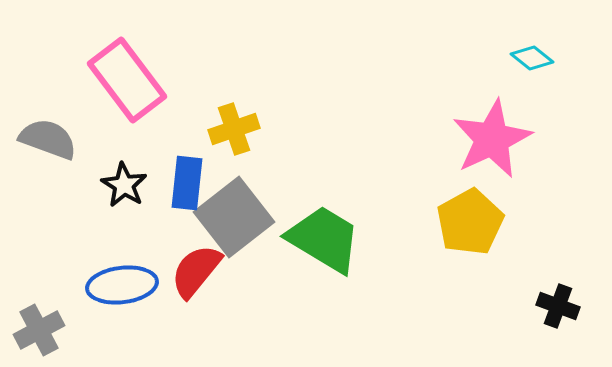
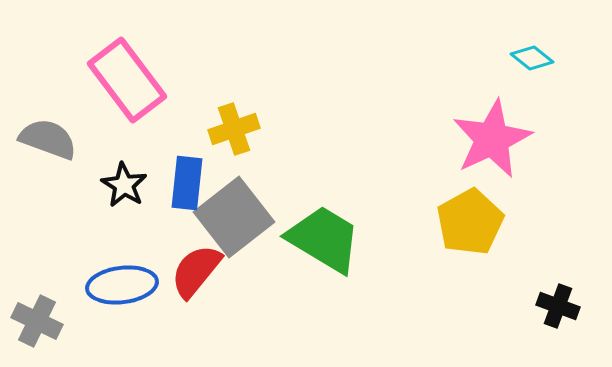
gray cross: moved 2 px left, 9 px up; rotated 36 degrees counterclockwise
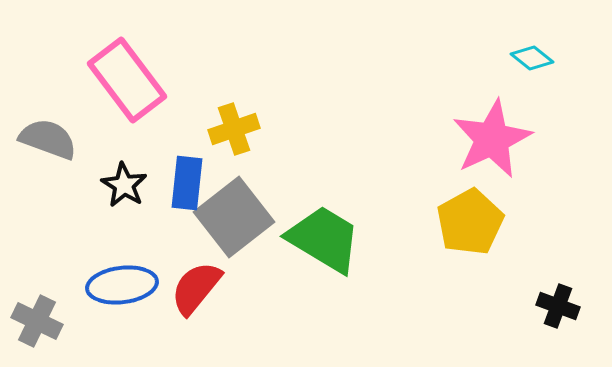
red semicircle: moved 17 px down
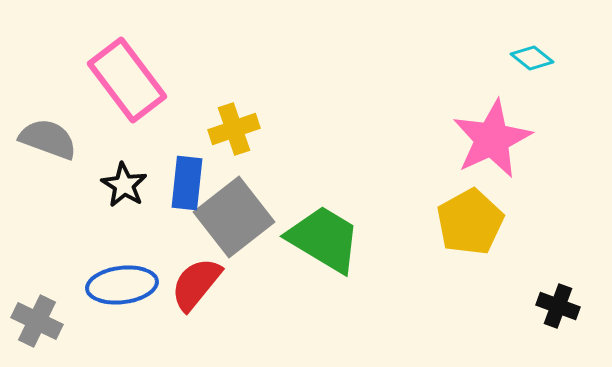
red semicircle: moved 4 px up
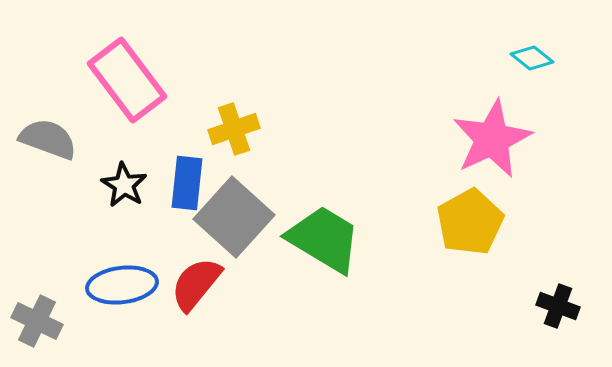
gray square: rotated 10 degrees counterclockwise
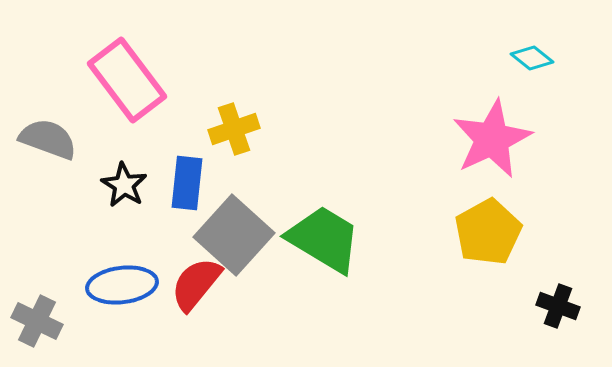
gray square: moved 18 px down
yellow pentagon: moved 18 px right, 10 px down
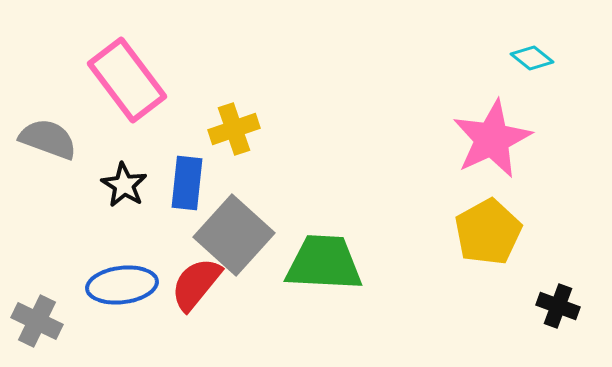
green trapezoid: moved 24 px down; rotated 28 degrees counterclockwise
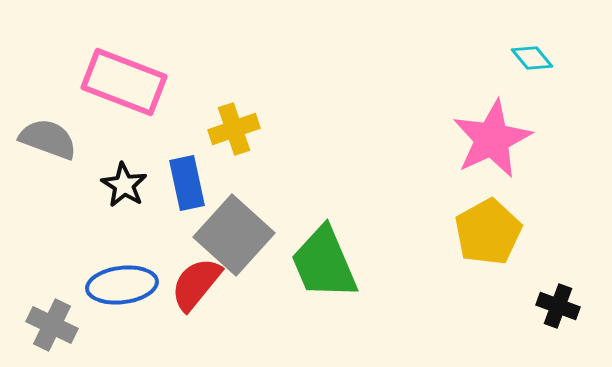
cyan diamond: rotated 12 degrees clockwise
pink rectangle: moved 3 px left, 2 px down; rotated 32 degrees counterclockwise
blue rectangle: rotated 18 degrees counterclockwise
green trapezoid: rotated 116 degrees counterclockwise
gray cross: moved 15 px right, 4 px down
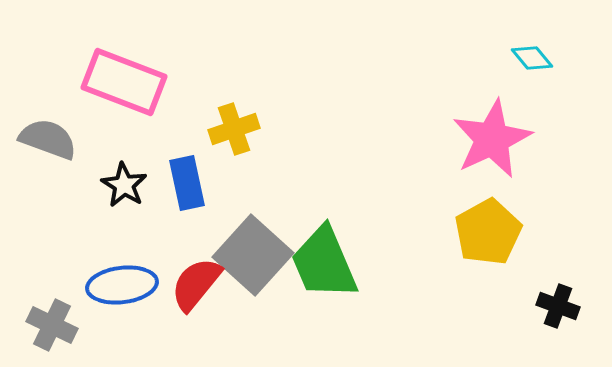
gray square: moved 19 px right, 20 px down
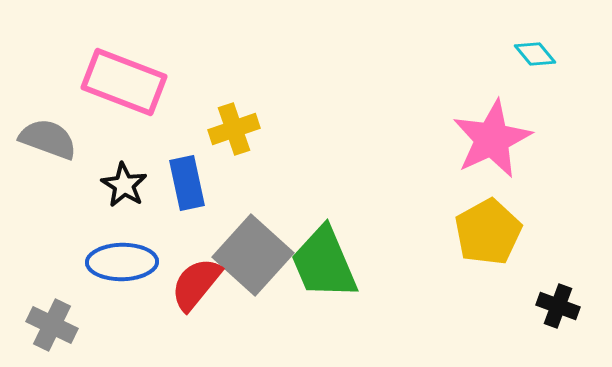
cyan diamond: moved 3 px right, 4 px up
blue ellipse: moved 23 px up; rotated 6 degrees clockwise
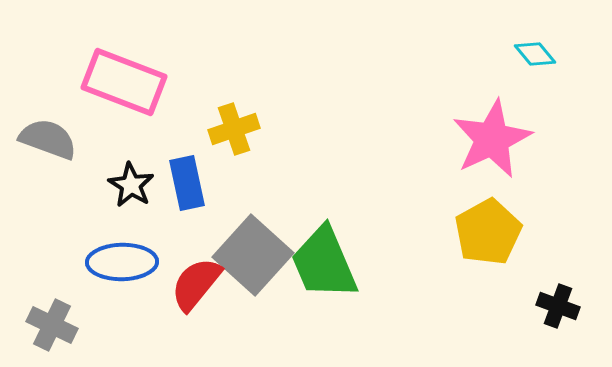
black star: moved 7 px right
